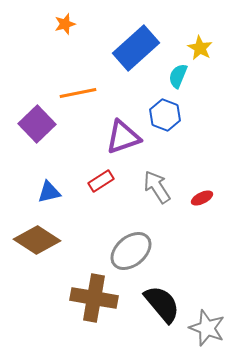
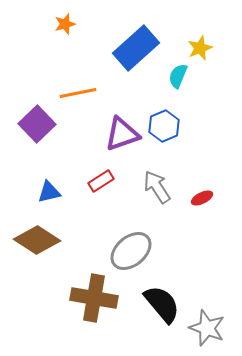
yellow star: rotated 20 degrees clockwise
blue hexagon: moved 1 px left, 11 px down; rotated 16 degrees clockwise
purple triangle: moved 1 px left, 3 px up
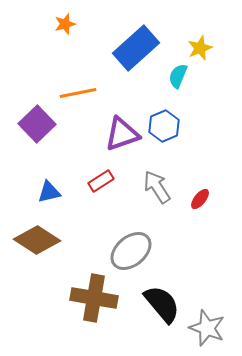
red ellipse: moved 2 px left, 1 px down; rotated 25 degrees counterclockwise
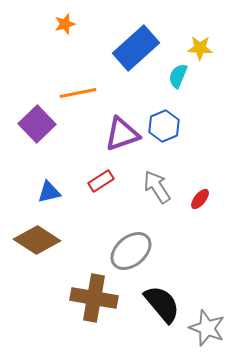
yellow star: rotated 25 degrees clockwise
